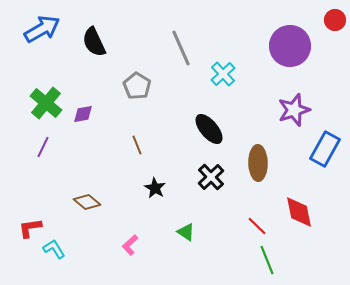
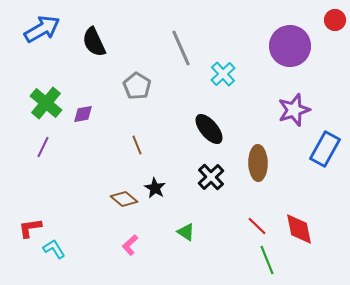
brown diamond: moved 37 px right, 3 px up
red diamond: moved 17 px down
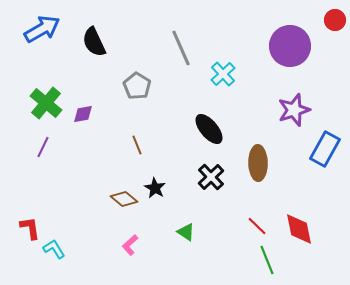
red L-shape: rotated 90 degrees clockwise
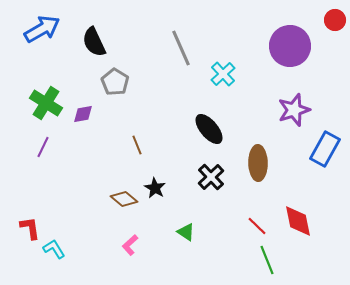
gray pentagon: moved 22 px left, 4 px up
green cross: rotated 8 degrees counterclockwise
red diamond: moved 1 px left, 8 px up
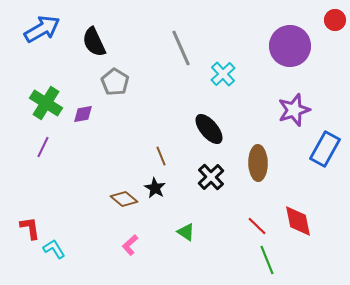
brown line: moved 24 px right, 11 px down
